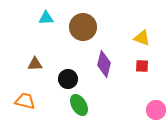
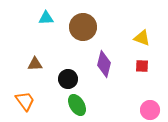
orange trapezoid: rotated 40 degrees clockwise
green ellipse: moved 2 px left
pink circle: moved 6 px left
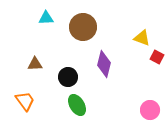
red square: moved 15 px right, 9 px up; rotated 24 degrees clockwise
black circle: moved 2 px up
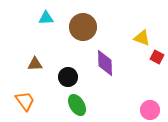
purple diamond: moved 1 px right, 1 px up; rotated 16 degrees counterclockwise
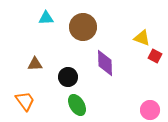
red square: moved 2 px left, 1 px up
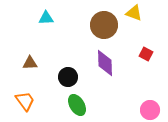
brown circle: moved 21 px right, 2 px up
yellow triangle: moved 8 px left, 25 px up
red square: moved 9 px left, 2 px up
brown triangle: moved 5 px left, 1 px up
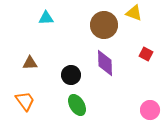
black circle: moved 3 px right, 2 px up
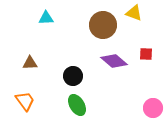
brown circle: moved 1 px left
red square: rotated 24 degrees counterclockwise
purple diamond: moved 9 px right, 2 px up; rotated 48 degrees counterclockwise
black circle: moved 2 px right, 1 px down
pink circle: moved 3 px right, 2 px up
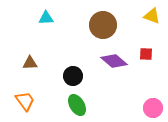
yellow triangle: moved 18 px right, 3 px down
